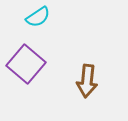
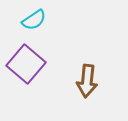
cyan semicircle: moved 4 px left, 3 px down
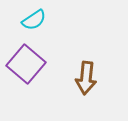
brown arrow: moved 1 px left, 3 px up
